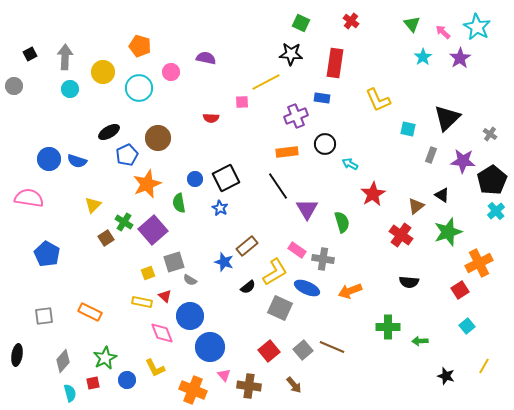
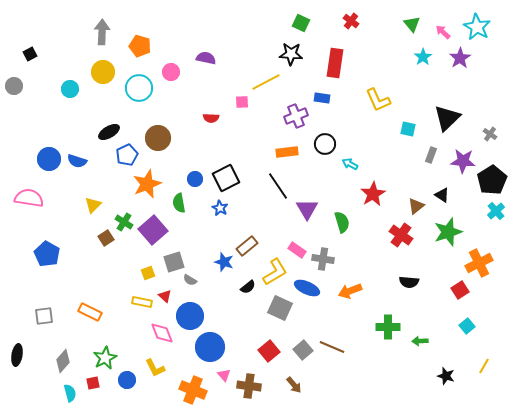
gray arrow at (65, 57): moved 37 px right, 25 px up
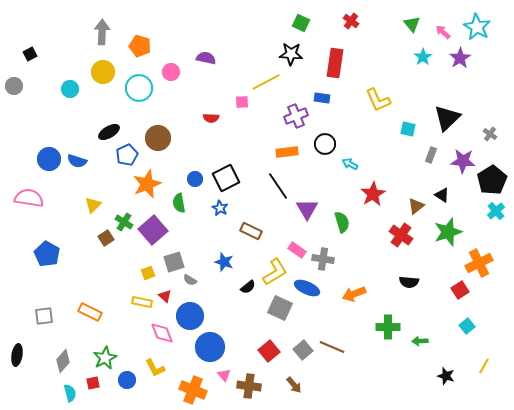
brown rectangle at (247, 246): moved 4 px right, 15 px up; rotated 65 degrees clockwise
orange arrow at (350, 291): moved 4 px right, 3 px down
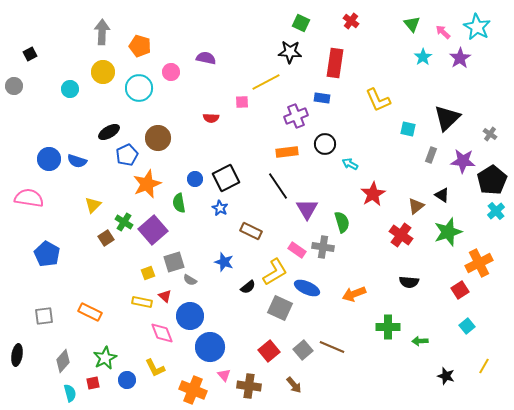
black star at (291, 54): moved 1 px left, 2 px up
gray cross at (323, 259): moved 12 px up
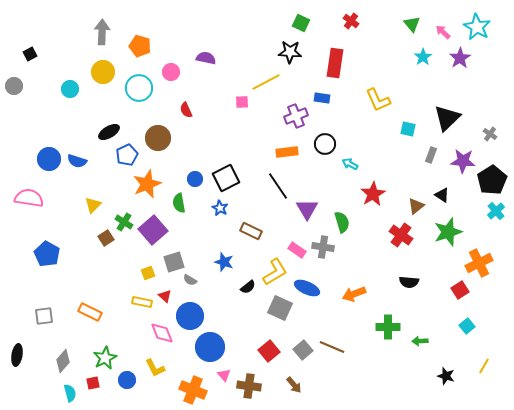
red semicircle at (211, 118): moved 25 px left, 8 px up; rotated 63 degrees clockwise
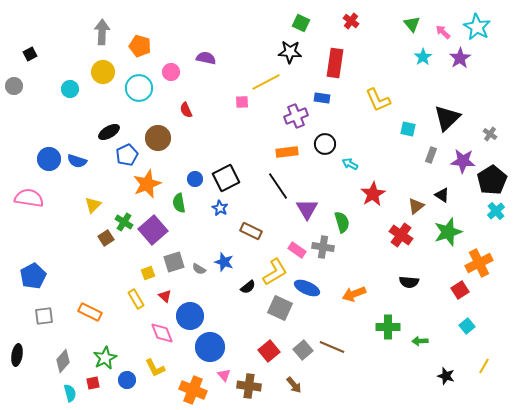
blue pentagon at (47, 254): moved 14 px left, 22 px down; rotated 15 degrees clockwise
gray semicircle at (190, 280): moved 9 px right, 11 px up
yellow rectangle at (142, 302): moved 6 px left, 3 px up; rotated 48 degrees clockwise
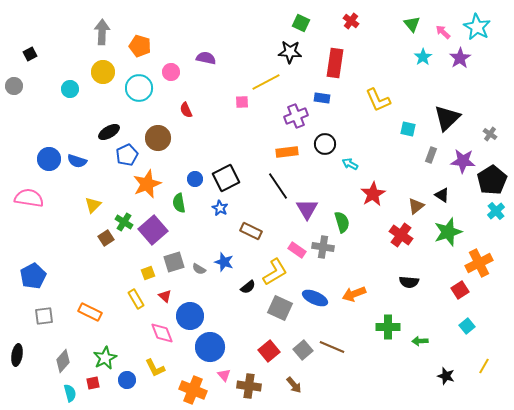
blue ellipse at (307, 288): moved 8 px right, 10 px down
